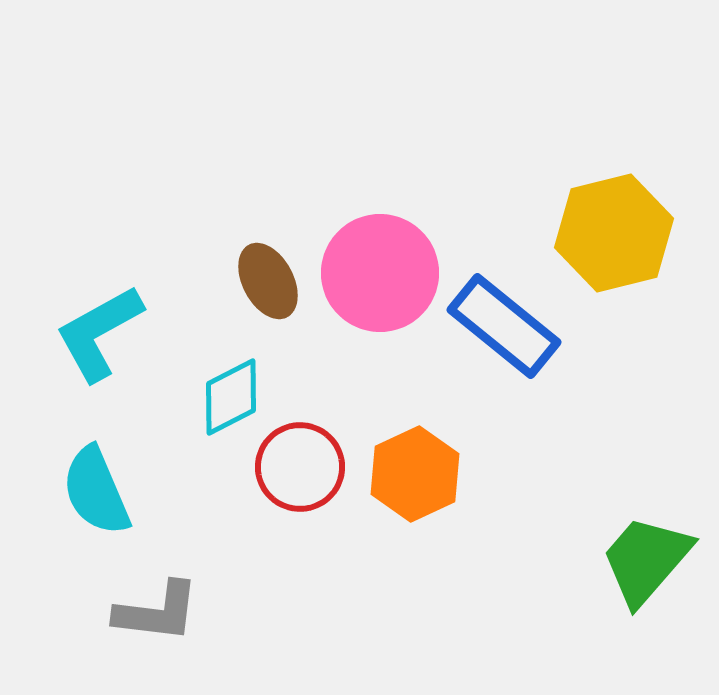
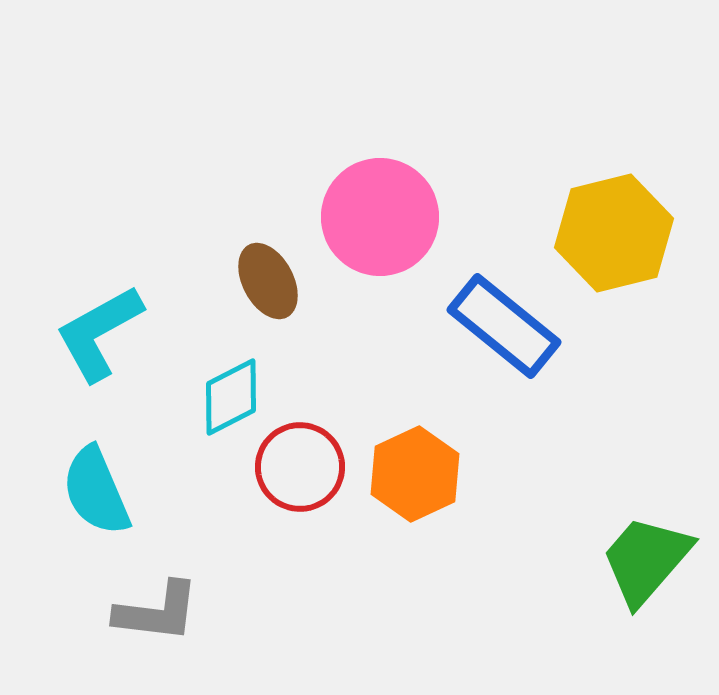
pink circle: moved 56 px up
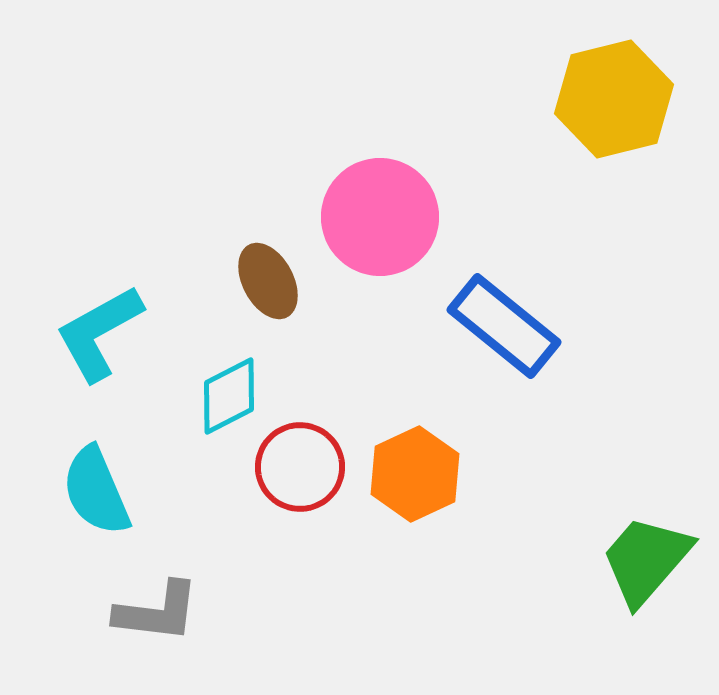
yellow hexagon: moved 134 px up
cyan diamond: moved 2 px left, 1 px up
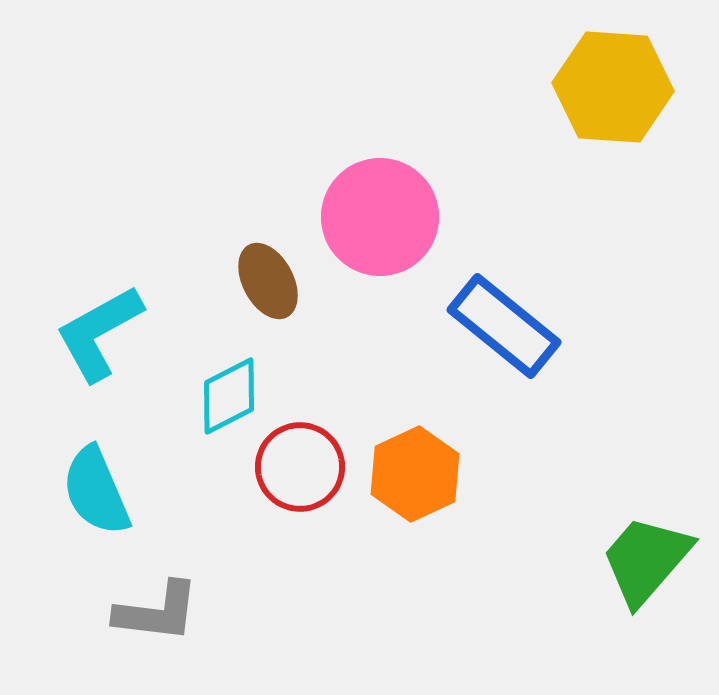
yellow hexagon: moved 1 px left, 12 px up; rotated 18 degrees clockwise
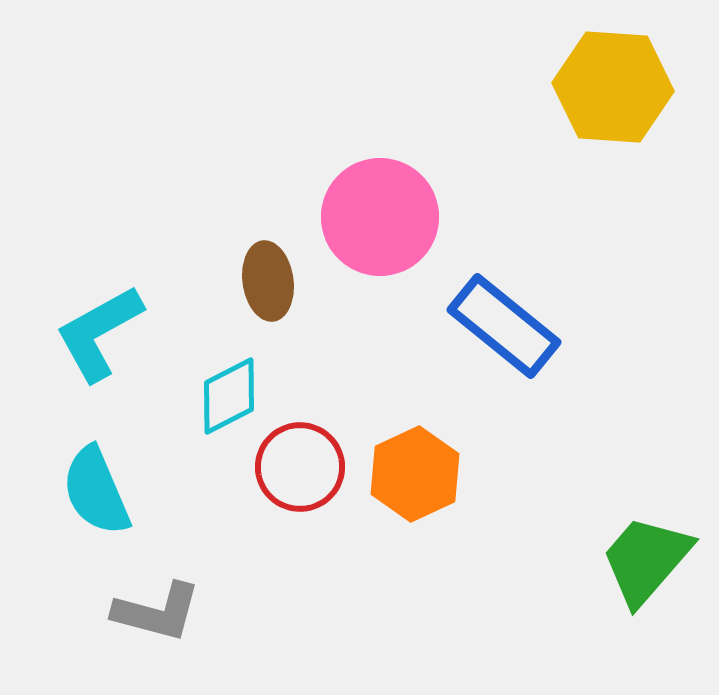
brown ellipse: rotated 20 degrees clockwise
gray L-shape: rotated 8 degrees clockwise
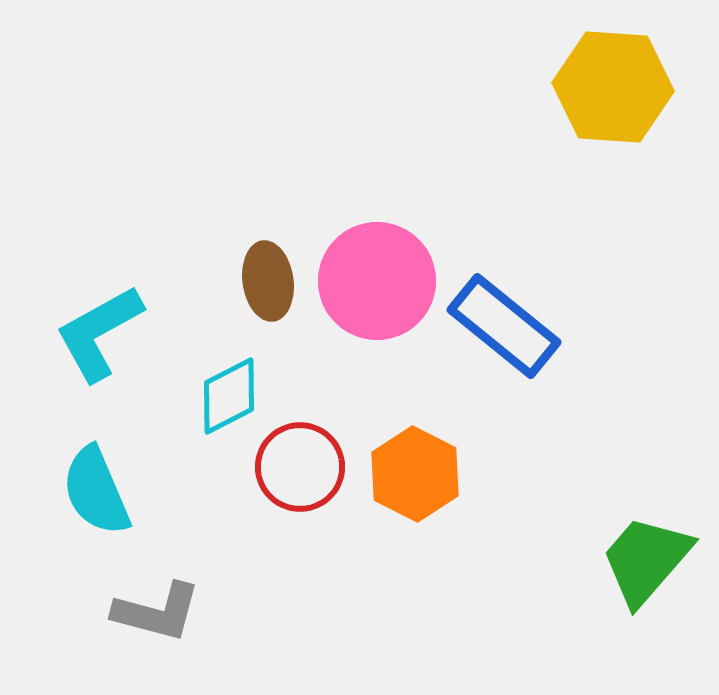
pink circle: moved 3 px left, 64 px down
orange hexagon: rotated 8 degrees counterclockwise
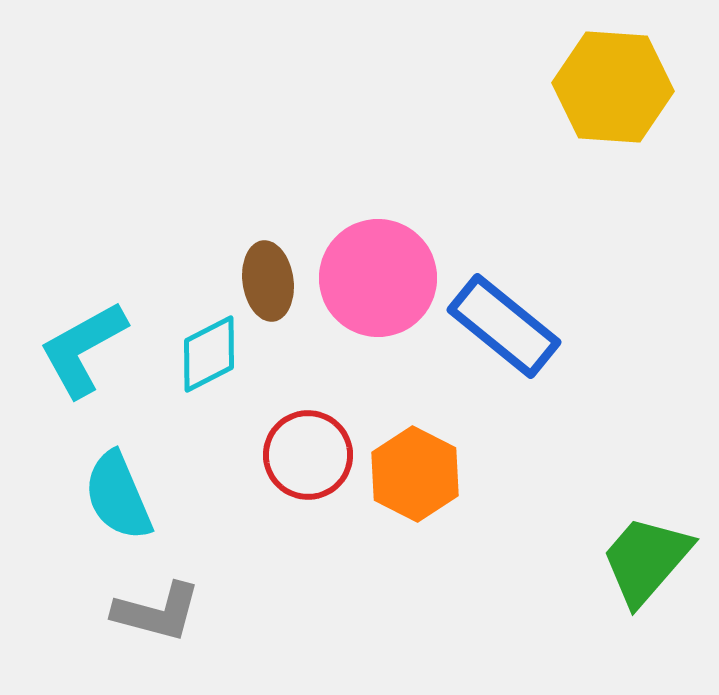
pink circle: moved 1 px right, 3 px up
cyan L-shape: moved 16 px left, 16 px down
cyan diamond: moved 20 px left, 42 px up
red circle: moved 8 px right, 12 px up
cyan semicircle: moved 22 px right, 5 px down
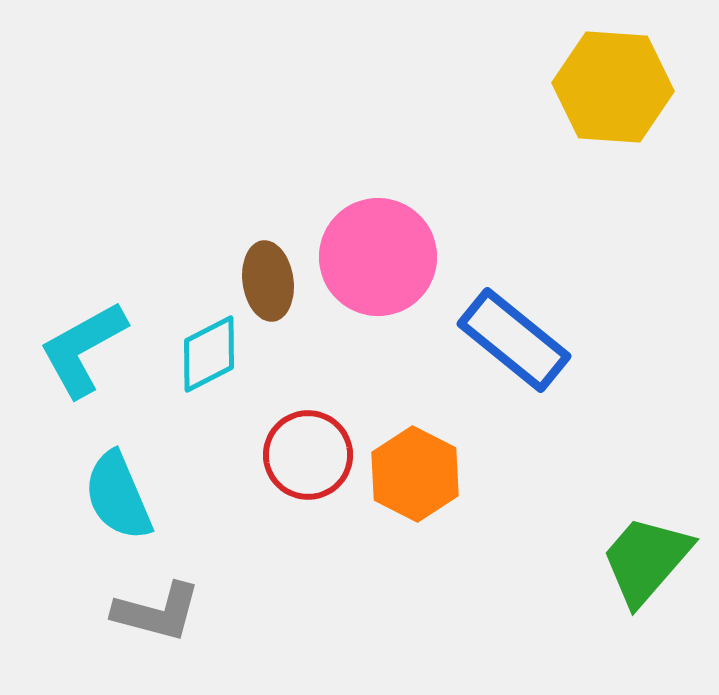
pink circle: moved 21 px up
blue rectangle: moved 10 px right, 14 px down
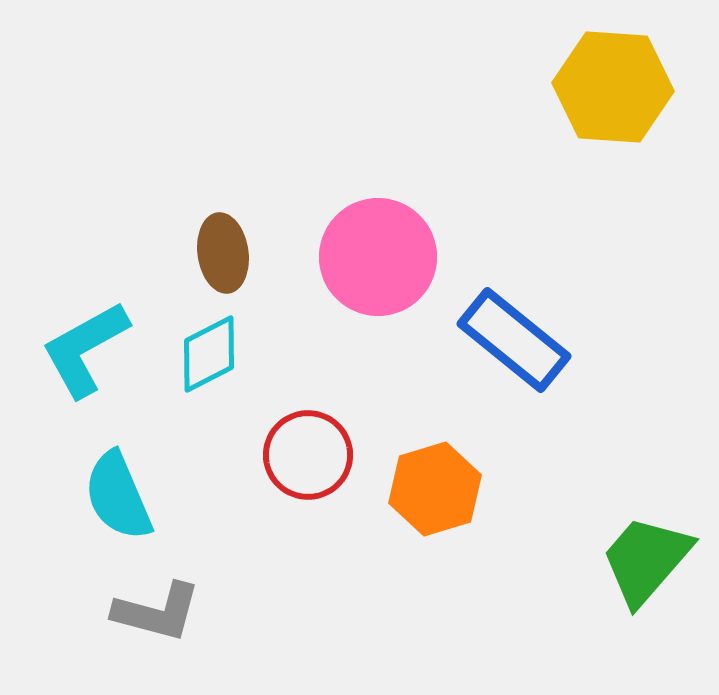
brown ellipse: moved 45 px left, 28 px up
cyan L-shape: moved 2 px right
orange hexagon: moved 20 px right, 15 px down; rotated 16 degrees clockwise
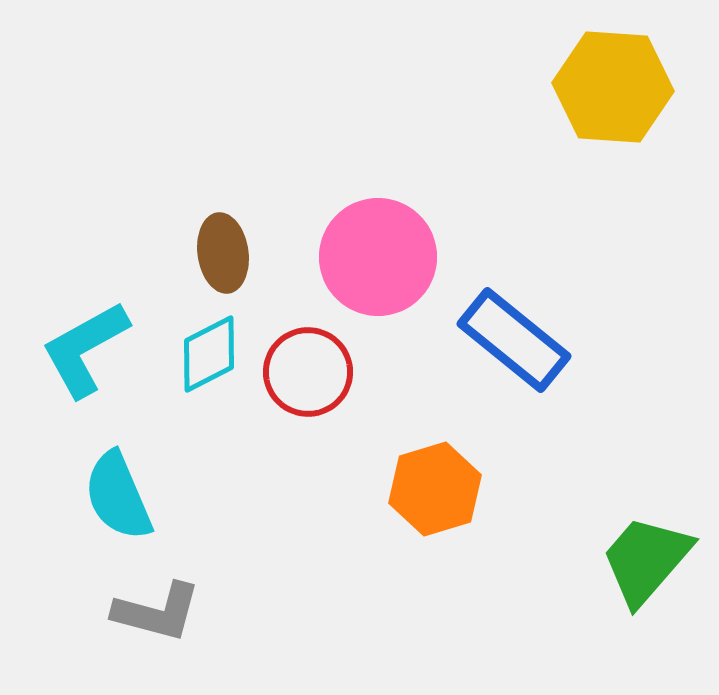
red circle: moved 83 px up
